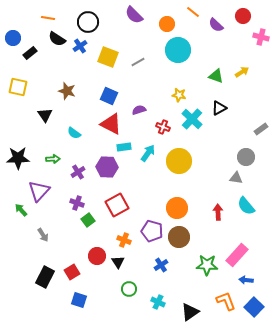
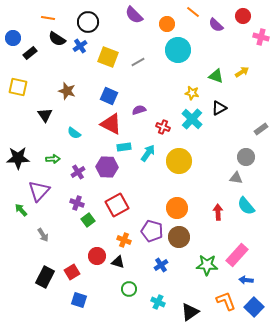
yellow star at (179, 95): moved 13 px right, 2 px up
black triangle at (118, 262): rotated 40 degrees counterclockwise
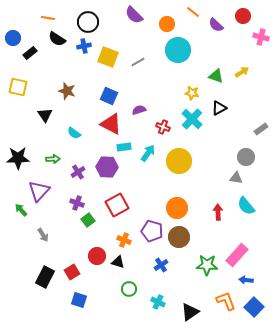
blue cross at (80, 46): moved 4 px right; rotated 24 degrees clockwise
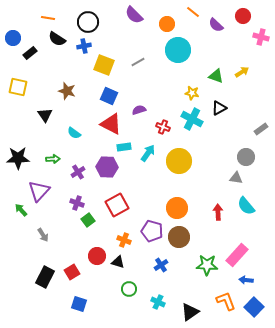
yellow square at (108, 57): moved 4 px left, 8 px down
cyan cross at (192, 119): rotated 15 degrees counterclockwise
blue square at (79, 300): moved 4 px down
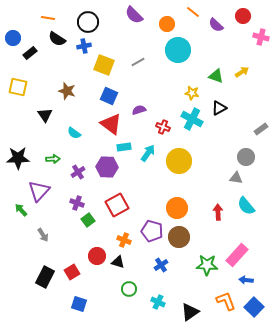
red triangle at (111, 124): rotated 10 degrees clockwise
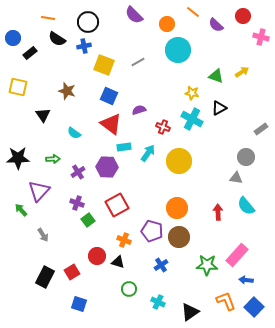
black triangle at (45, 115): moved 2 px left
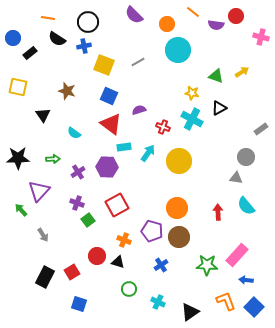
red circle at (243, 16): moved 7 px left
purple semicircle at (216, 25): rotated 35 degrees counterclockwise
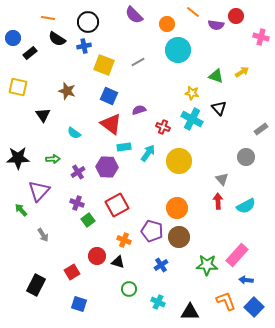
black triangle at (219, 108): rotated 42 degrees counterclockwise
gray triangle at (236, 178): moved 14 px left, 1 px down; rotated 40 degrees clockwise
cyan semicircle at (246, 206): rotated 78 degrees counterclockwise
red arrow at (218, 212): moved 11 px up
black rectangle at (45, 277): moved 9 px left, 8 px down
black triangle at (190, 312): rotated 36 degrees clockwise
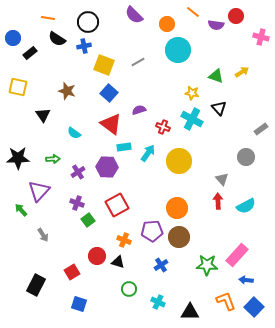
blue square at (109, 96): moved 3 px up; rotated 18 degrees clockwise
purple pentagon at (152, 231): rotated 20 degrees counterclockwise
